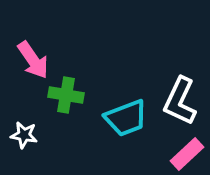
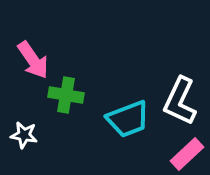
cyan trapezoid: moved 2 px right, 1 px down
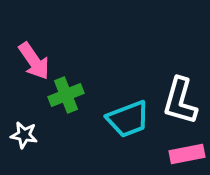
pink arrow: moved 1 px right, 1 px down
green cross: rotated 32 degrees counterclockwise
white L-shape: rotated 9 degrees counterclockwise
pink rectangle: rotated 32 degrees clockwise
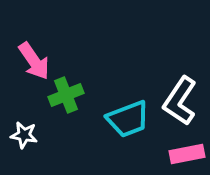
white L-shape: rotated 18 degrees clockwise
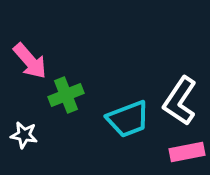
pink arrow: moved 4 px left; rotated 6 degrees counterclockwise
pink rectangle: moved 2 px up
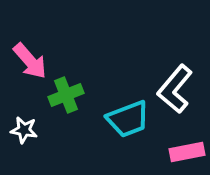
white L-shape: moved 5 px left, 12 px up; rotated 6 degrees clockwise
white star: moved 5 px up
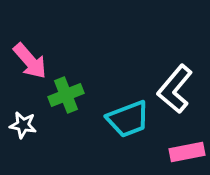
white star: moved 1 px left, 5 px up
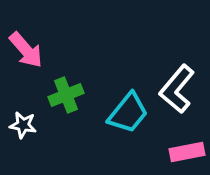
pink arrow: moved 4 px left, 11 px up
white L-shape: moved 2 px right
cyan trapezoid: moved 6 px up; rotated 30 degrees counterclockwise
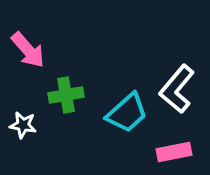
pink arrow: moved 2 px right
green cross: rotated 12 degrees clockwise
cyan trapezoid: moved 1 px left; rotated 9 degrees clockwise
pink rectangle: moved 13 px left
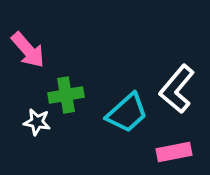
white star: moved 14 px right, 3 px up
